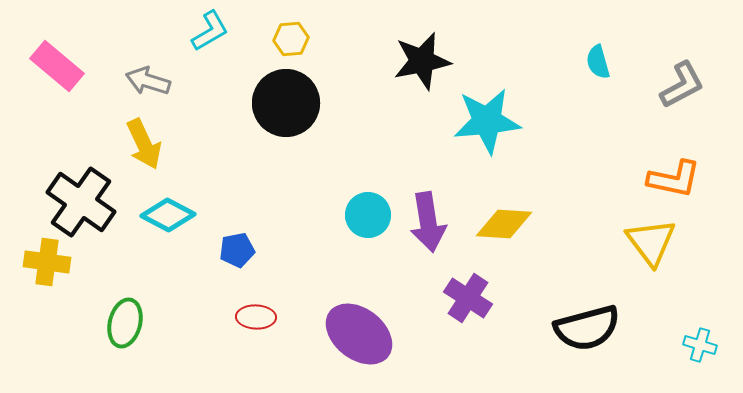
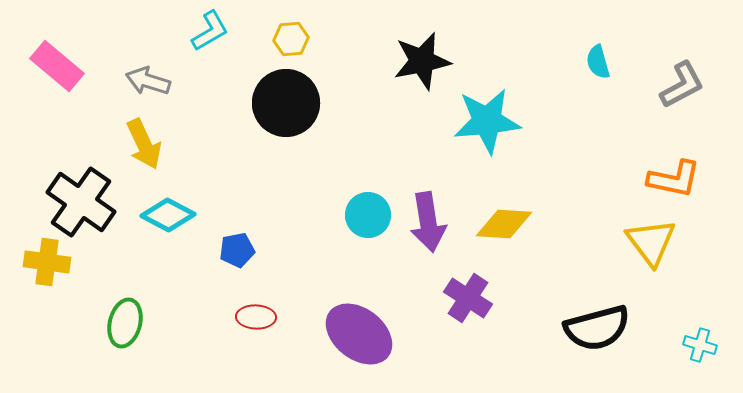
black semicircle: moved 10 px right
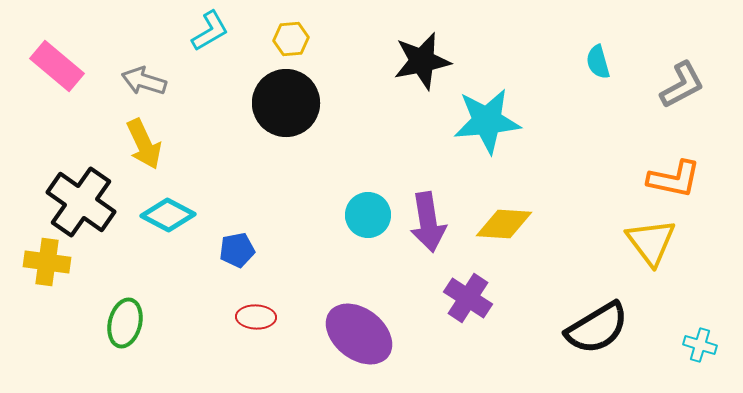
gray arrow: moved 4 px left
black semicircle: rotated 16 degrees counterclockwise
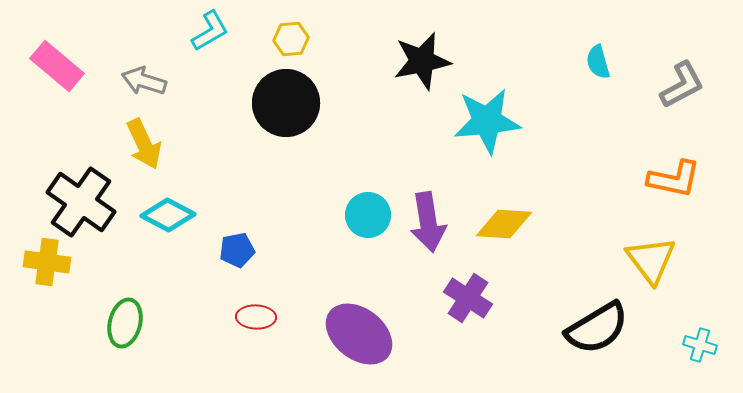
yellow triangle: moved 18 px down
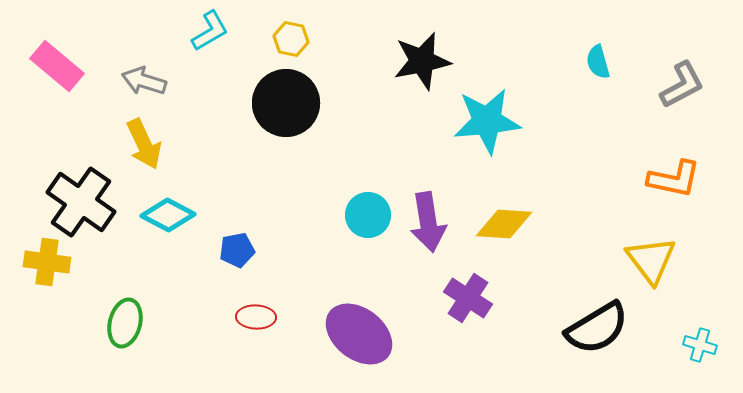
yellow hexagon: rotated 16 degrees clockwise
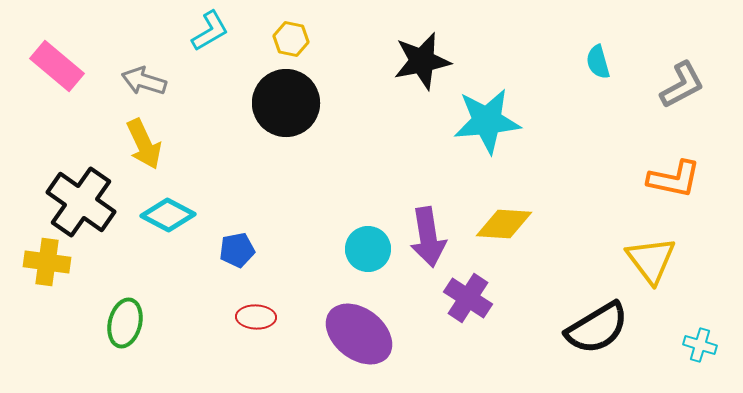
cyan circle: moved 34 px down
purple arrow: moved 15 px down
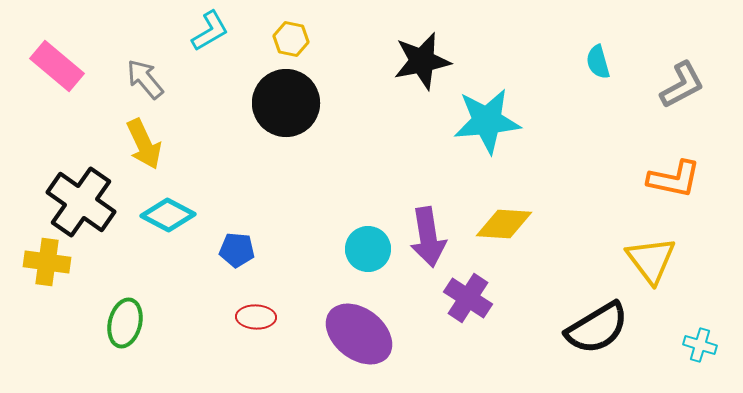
gray arrow: moved 1 px right, 2 px up; rotated 33 degrees clockwise
blue pentagon: rotated 16 degrees clockwise
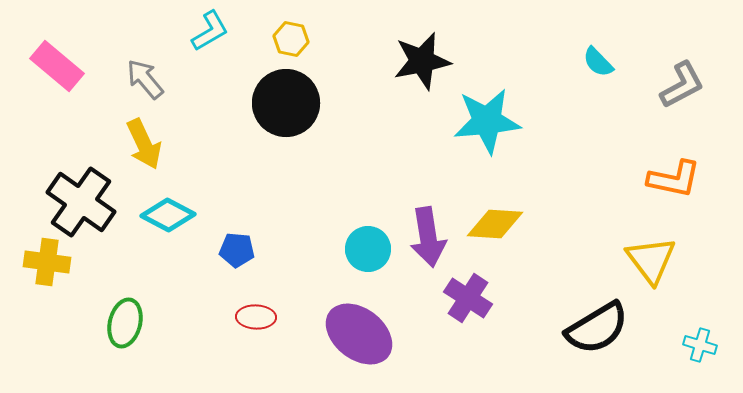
cyan semicircle: rotated 28 degrees counterclockwise
yellow diamond: moved 9 px left
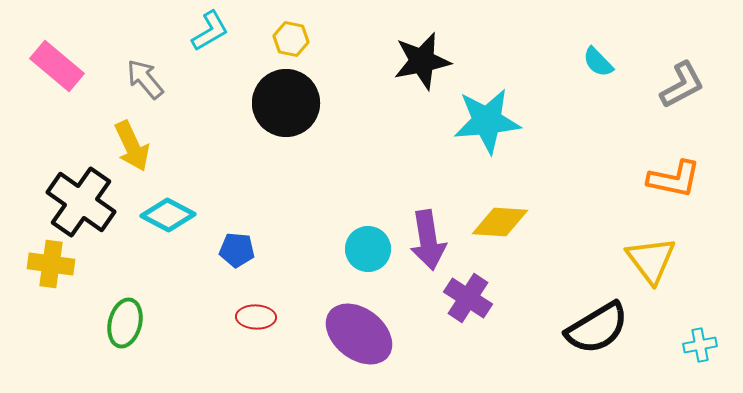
yellow arrow: moved 12 px left, 2 px down
yellow diamond: moved 5 px right, 2 px up
purple arrow: moved 3 px down
yellow cross: moved 4 px right, 2 px down
cyan cross: rotated 28 degrees counterclockwise
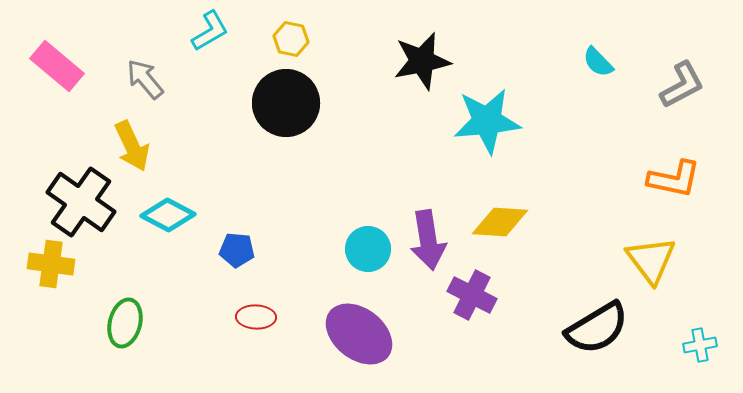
purple cross: moved 4 px right, 3 px up; rotated 6 degrees counterclockwise
